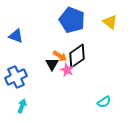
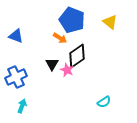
orange arrow: moved 18 px up
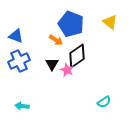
blue pentagon: moved 1 px left, 4 px down
orange arrow: moved 4 px left, 2 px down
blue cross: moved 3 px right, 16 px up
cyan arrow: rotated 104 degrees counterclockwise
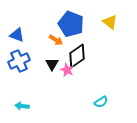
blue triangle: moved 1 px right, 1 px up
cyan semicircle: moved 3 px left
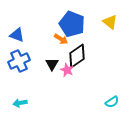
blue pentagon: moved 1 px right
orange arrow: moved 5 px right, 1 px up
cyan semicircle: moved 11 px right
cyan arrow: moved 2 px left, 3 px up; rotated 16 degrees counterclockwise
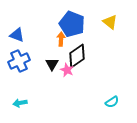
orange arrow: rotated 120 degrees counterclockwise
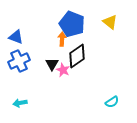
blue triangle: moved 1 px left, 2 px down
orange arrow: moved 1 px right
pink star: moved 4 px left
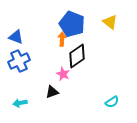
black triangle: moved 28 px down; rotated 40 degrees clockwise
pink star: moved 4 px down
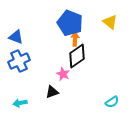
blue pentagon: moved 2 px left, 1 px up
orange arrow: moved 13 px right
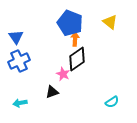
blue triangle: rotated 35 degrees clockwise
black diamond: moved 3 px down
